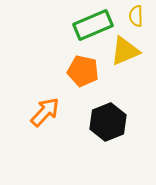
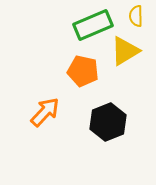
yellow triangle: rotated 8 degrees counterclockwise
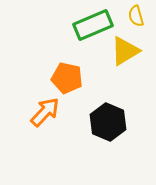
yellow semicircle: rotated 15 degrees counterclockwise
orange pentagon: moved 16 px left, 7 px down
black hexagon: rotated 15 degrees counterclockwise
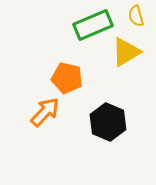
yellow triangle: moved 1 px right, 1 px down
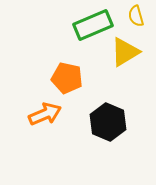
yellow triangle: moved 1 px left
orange arrow: moved 2 px down; rotated 24 degrees clockwise
